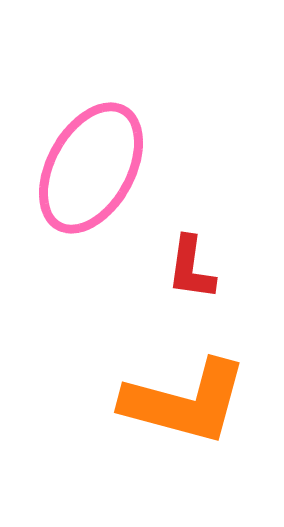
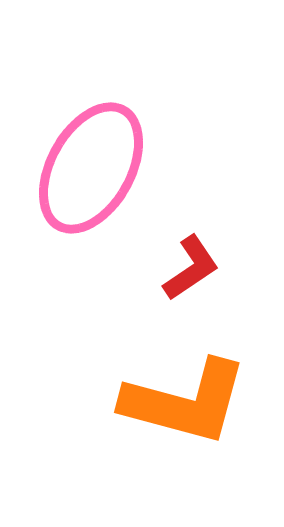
red L-shape: rotated 132 degrees counterclockwise
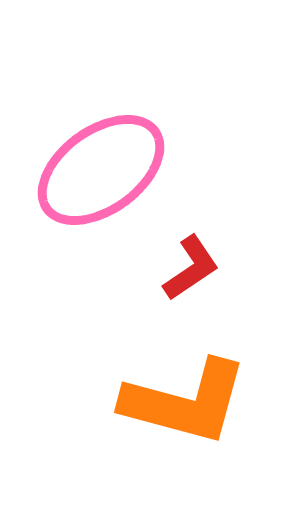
pink ellipse: moved 10 px right, 2 px down; rotated 25 degrees clockwise
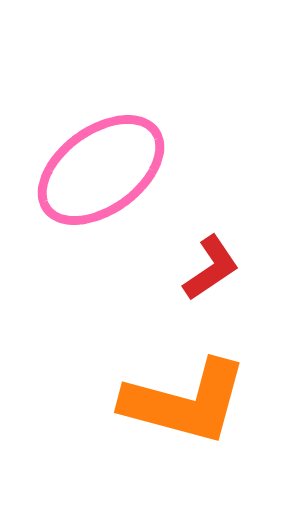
red L-shape: moved 20 px right
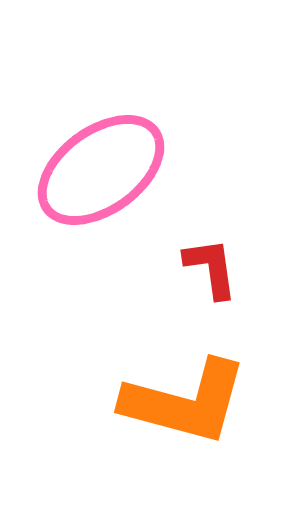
red L-shape: rotated 64 degrees counterclockwise
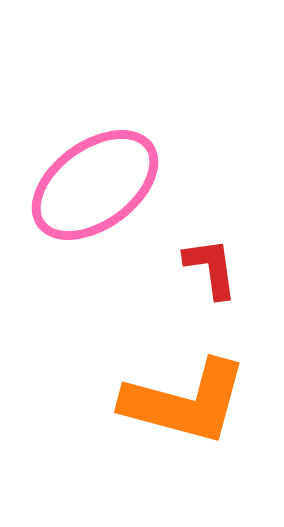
pink ellipse: moved 6 px left, 15 px down
